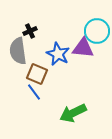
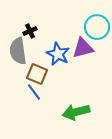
cyan circle: moved 4 px up
purple triangle: rotated 20 degrees counterclockwise
green arrow: moved 3 px right, 1 px up; rotated 12 degrees clockwise
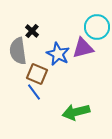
black cross: moved 2 px right; rotated 24 degrees counterclockwise
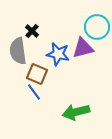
blue star: rotated 15 degrees counterclockwise
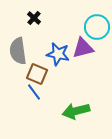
black cross: moved 2 px right, 13 px up
green arrow: moved 1 px up
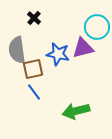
gray semicircle: moved 1 px left, 1 px up
brown square: moved 4 px left, 5 px up; rotated 35 degrees counterclockwise
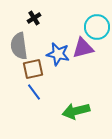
black cross: rotated 16 degrees clockwise
gray semicircle: moved 2 px right, 4 px up
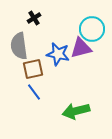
cyan circle: moved 5 px left, 2 px down
purple triangle: moved 2 px left
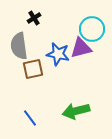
blue line: moved 4 px left, 26 px down
